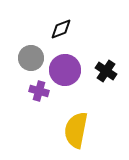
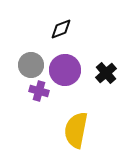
gray circle: moved 7 px down
black cross: moved 2 px down; rotated 15 degrees clockwise
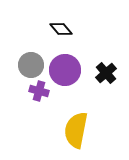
black diamond: rotated 70 degrees clockwise
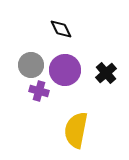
black diamond: rotated 15 degrees clockwise
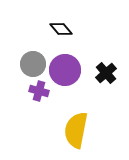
black diamond: rotated 15 degrees counterclockwise
gray circle: moved 2 px right, 1 px up
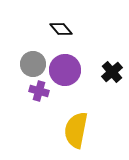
black cross: moved 6 px right, 1 px up
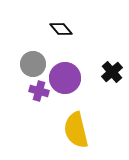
purple circle: moved 8 px down
yellow semicircle: rotated 24 degrees counterclockwise
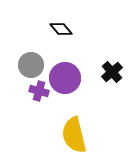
gray circle: moved 2 px left, 1 px down
yellow semicircle: moved 2 px left, 5 px down
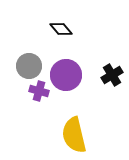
gray circle: moved 2 px left, 1 px down
black cross: moved 3 px down; rotated 10 degrees clockwise
purple circle: moved 1 px right, 3 px up
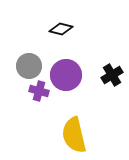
black diamond: rotated 35 degrees counterclockwise
